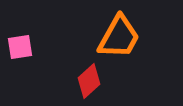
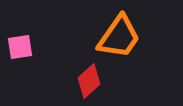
orange trapezoid: rotated 6 degrees clockwise
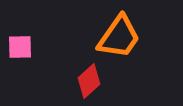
pink square: rotated 8 degrees clockwise
